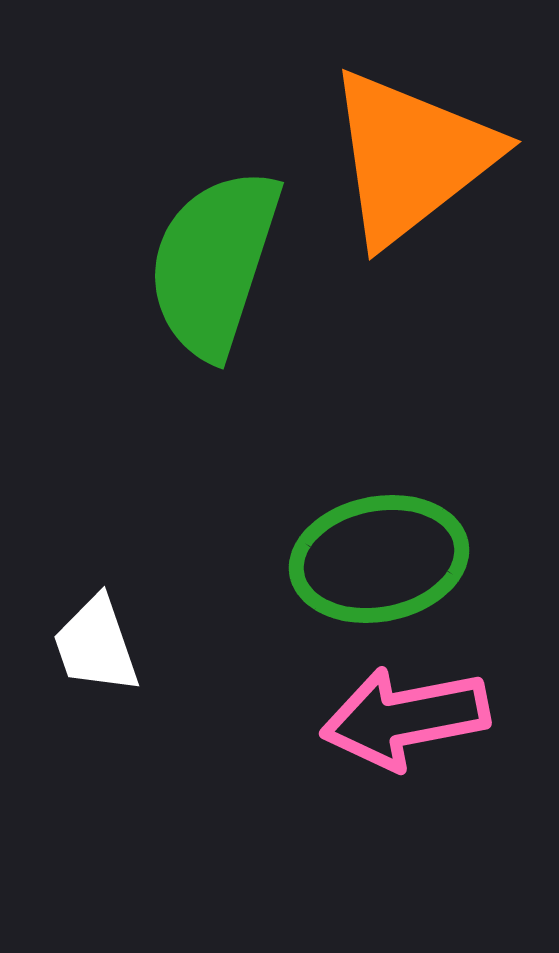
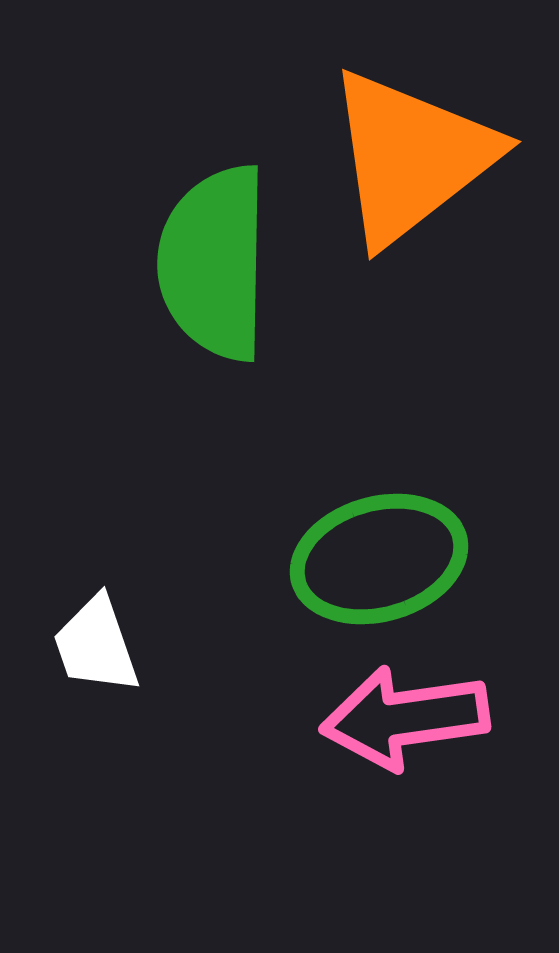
green semicircle: rotated 17 degrees counterclockwise
green ellipse: rotated 5 degrees counterclockwise
pink arrow: rotated 3 degrees clockwise
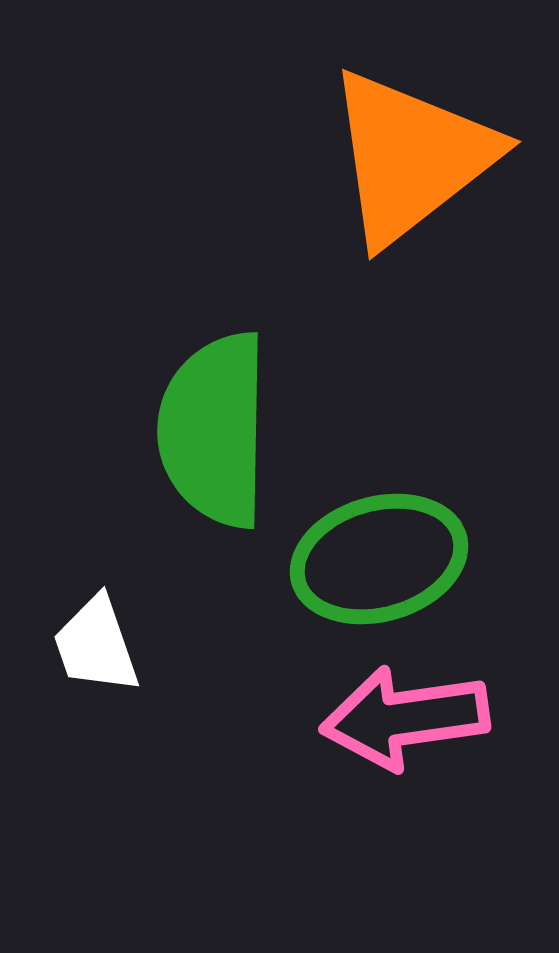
green semicircle: moved 167 px down
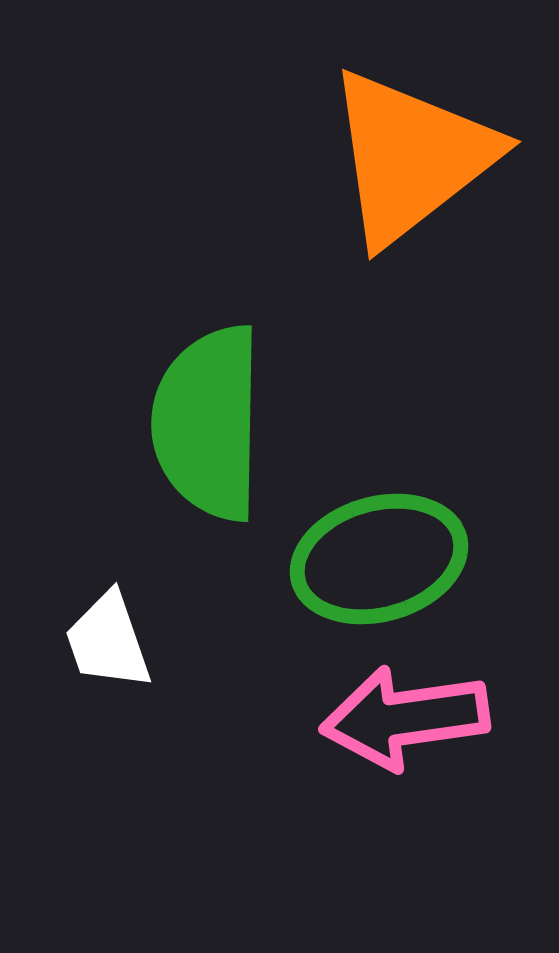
green semicircle: moved 6 px left, 7 px up
white trapezoid: moved 12 px right, 4 px up
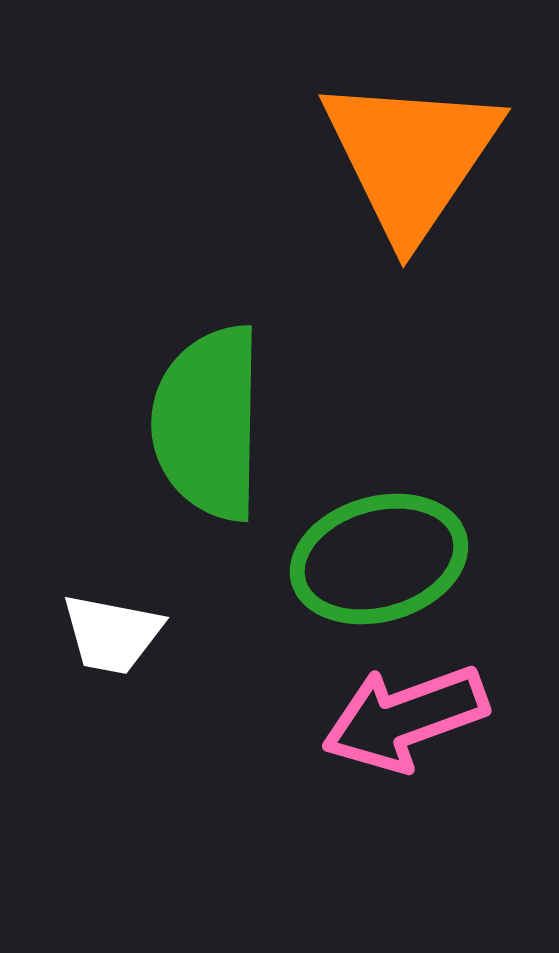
orange triangle: rotated 18 degrees counterclockwise
white trapezoid: moved 4 px right, 7 px up; rotated 60 degrees counterclockwise
pink arrow: rotated 12 degrees counterclockwise
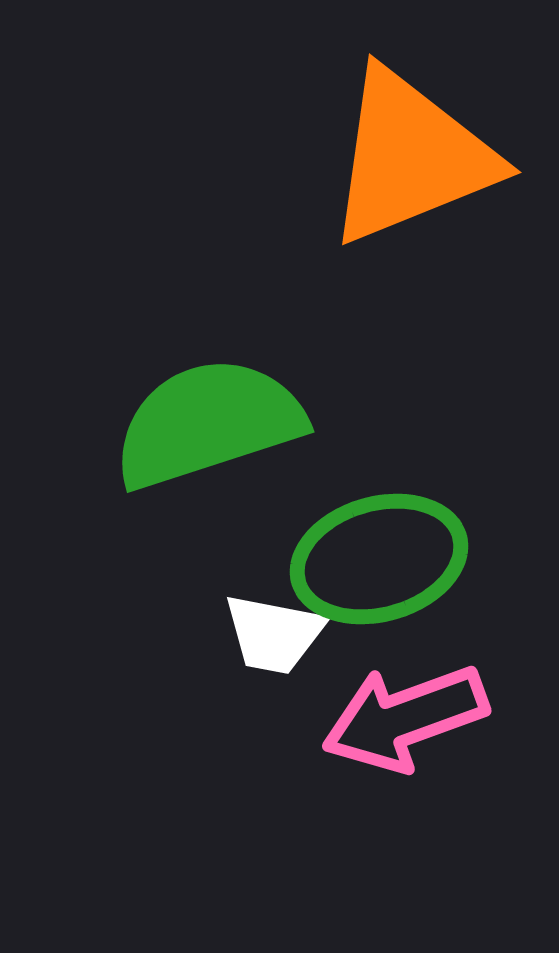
orange triangle: rotated 34 degrees clockwise
green semicircle: rotated 71 degrees clockwise
white trapezoid: moved 162 px right
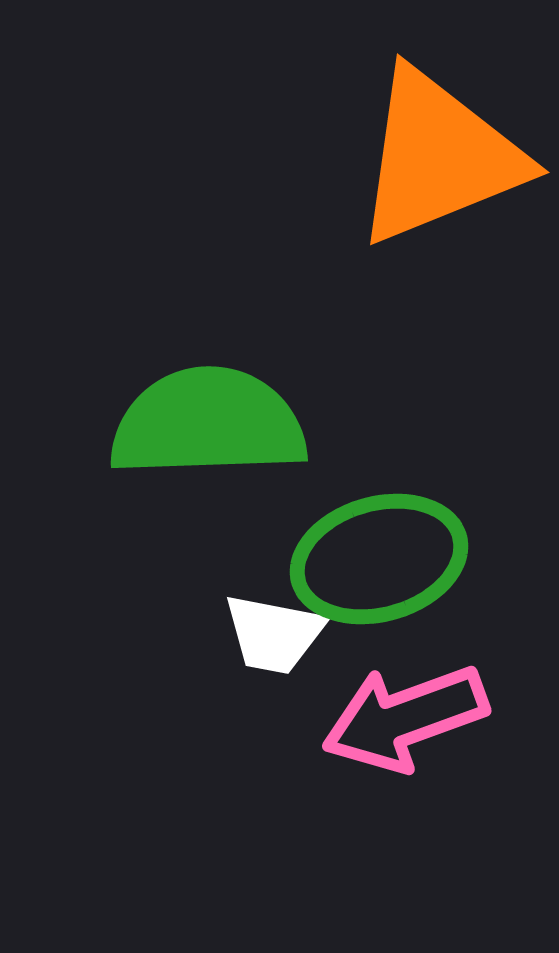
orange triangle: moved 28 px right
green semicircle: rotated 16 degrees clockwise
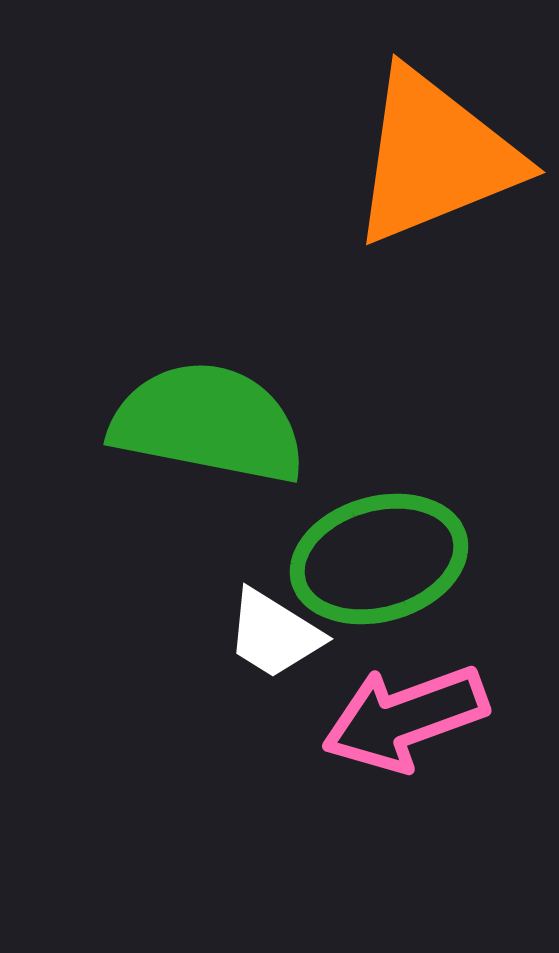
orange triangle: moved 4 px left
green semicircle: rotated 13 degrees clockwise
white trapezoid: rotated 21 degrees clockwise
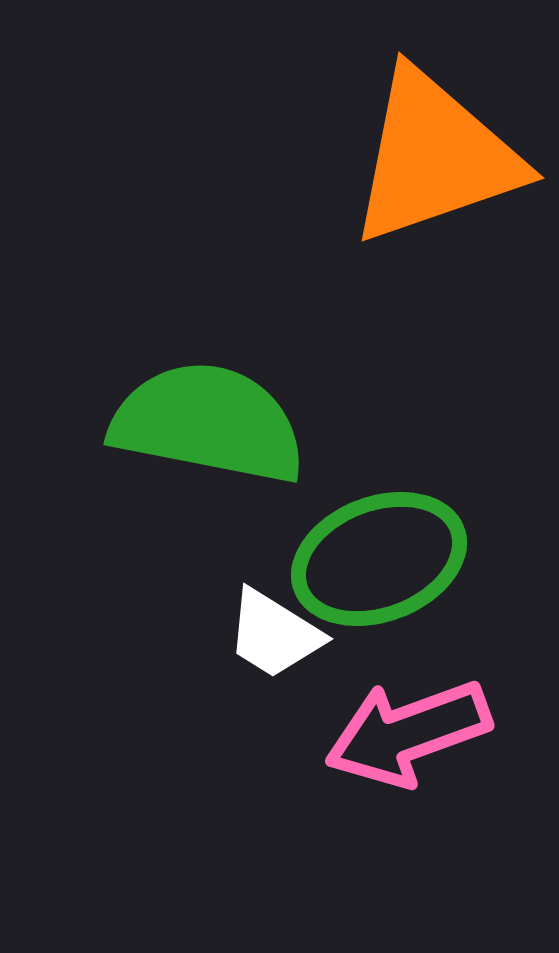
orange triangle: rotated 3 degrees clockwise
green ellipse: rotated 5 degrees counterclockwise
pink arrow: moved 3 px right, 15 px down
